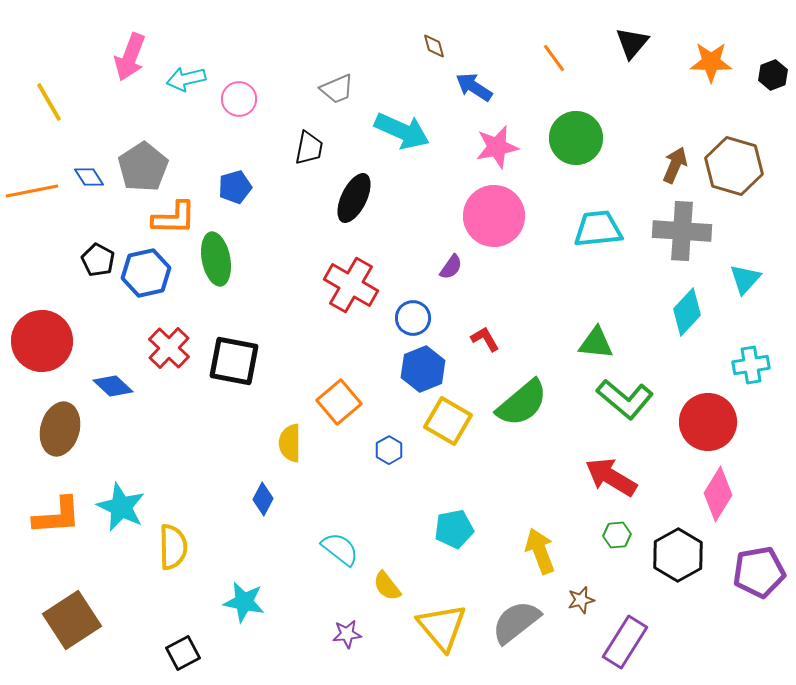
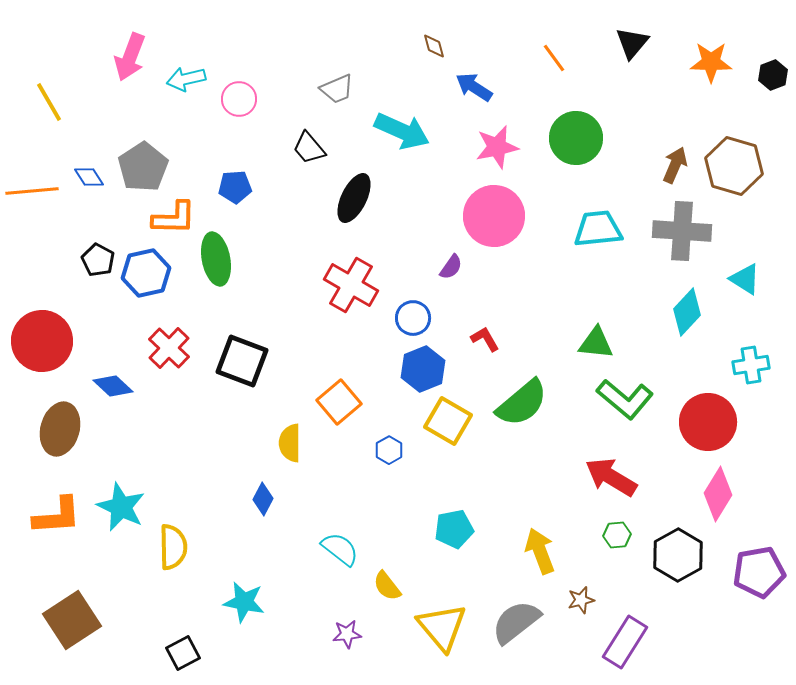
black trapezoid at (309, 148): rotated 129 degrees clockwise
blue pentagon at (235, 187): rotated 12 degrees clockwise
orange line at (32, 191): rotated 6 degrees clockwise
cyan triangle at (745, 279): rotated 40 degrees counterclockwise
black square at (234, 361): moved 8 px right; rotated 10 degrees clockwise
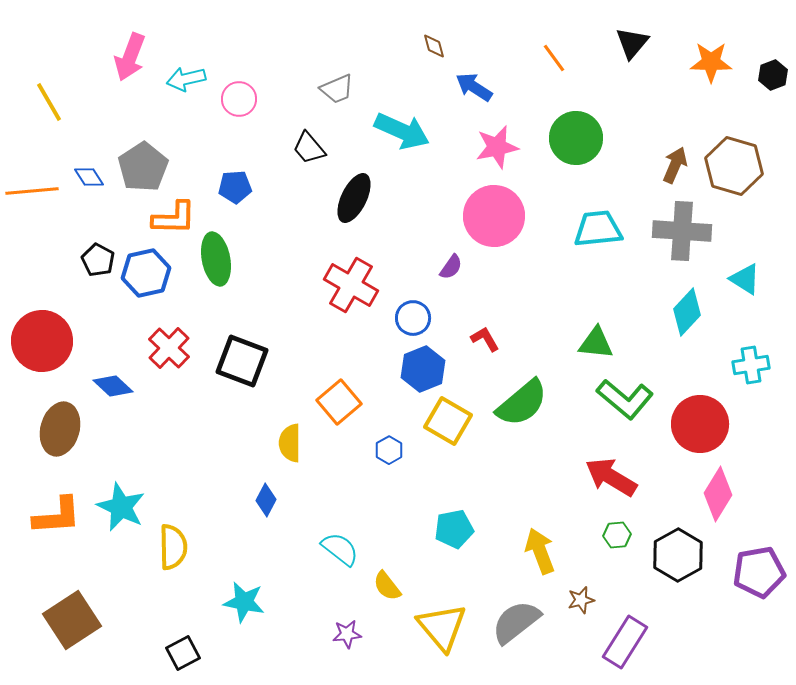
red circle at (708, 422): moved 8 px left, 2 px down
blue diamond at (263, 499): moved 3 px right, 1 px down
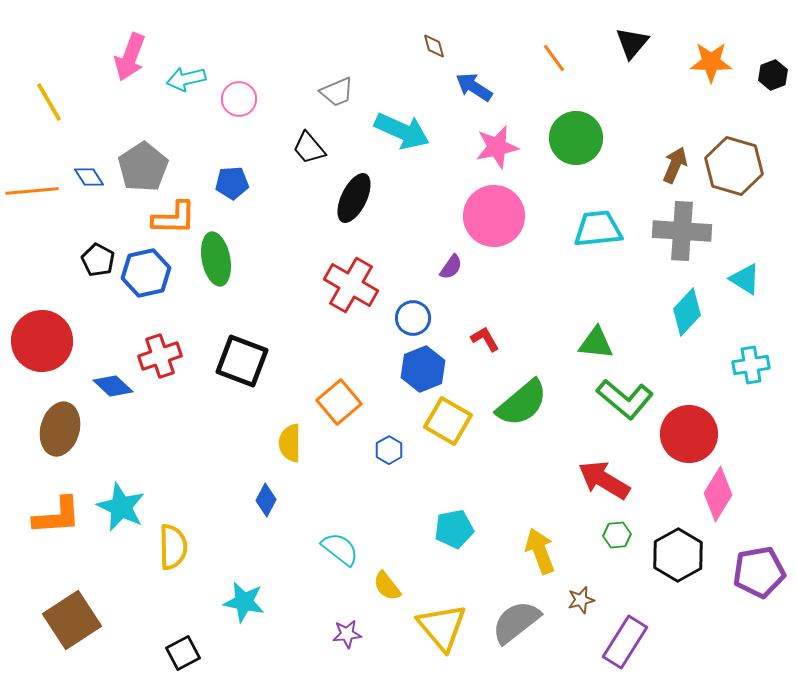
gray trapezoid at (337, 89): moved 3 px down
blue pentagon at (235, 187): moved 3 px left, 4 px up
red cross at (169, 348): moved 9 px left, 8 px down; rotated 27 degrees clockwise
red circle at (700, 424): moved 11 px left, 10 px down
red arrow at (611, 477): moved 7 px left, 3 px down
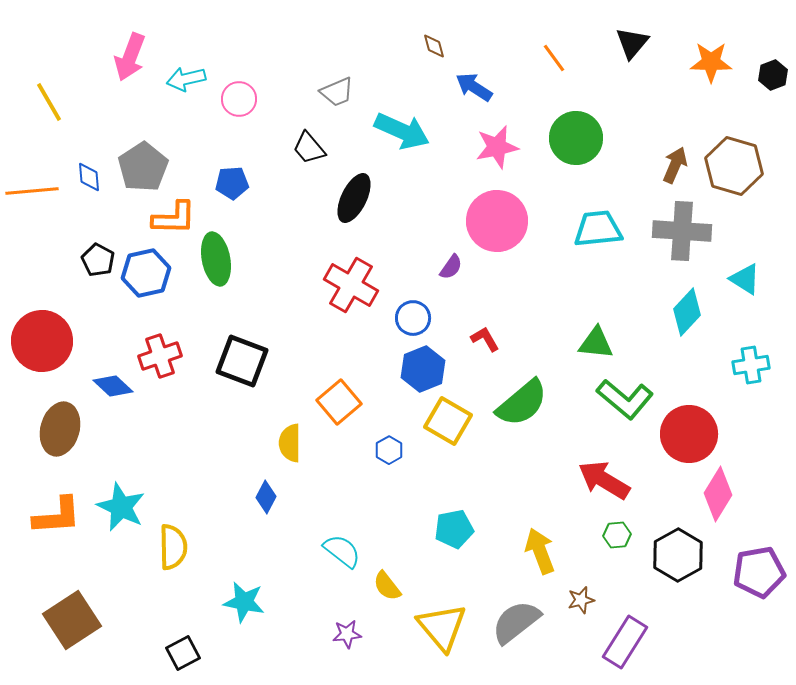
blue diamond at (89, 177): rotated 28 degrees clockwise
pink circle at (494, 216): moved 3 px right, 5 px down
blue diamond at (266, 500): moved 3 px up
cyan semicircle at (340, 549): moved 2 px right, 2 px down
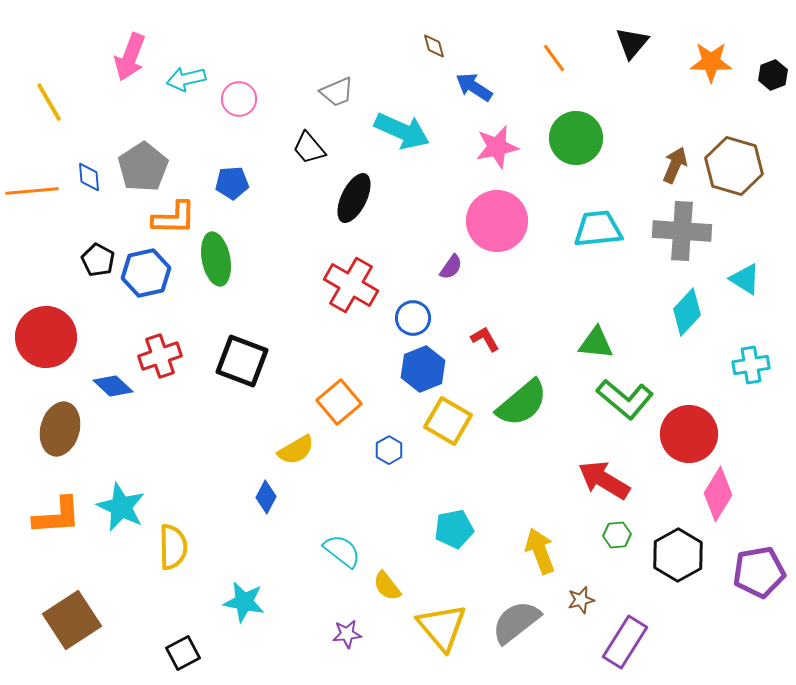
red circle at (42, 341): moved 4 px right, 4 px up
yellow semicircle at (290, 443): moved 6 px right, 7 px down; rotated 120 degrees counterclockwise
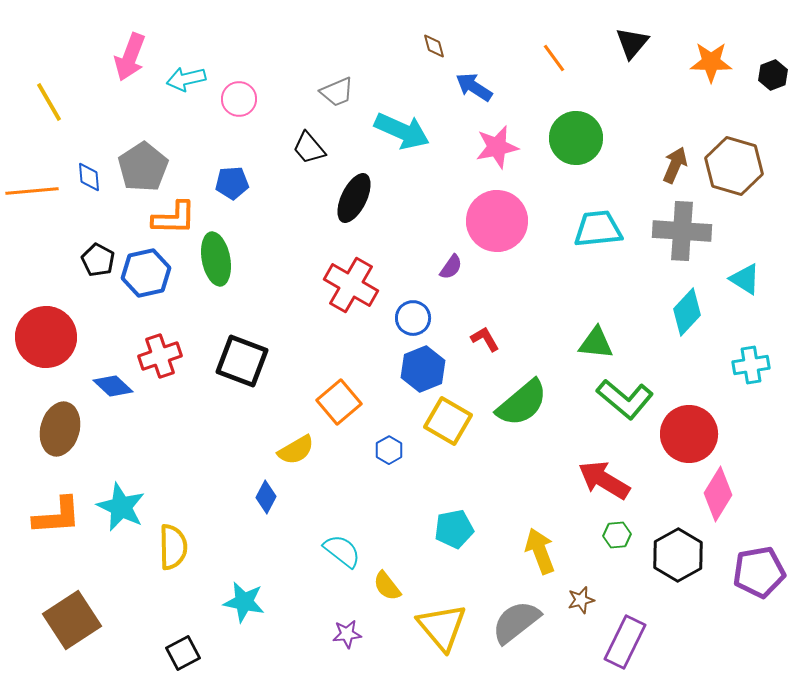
purple rectangle at (625, 642): rotated 6 degrees counterclockwise
